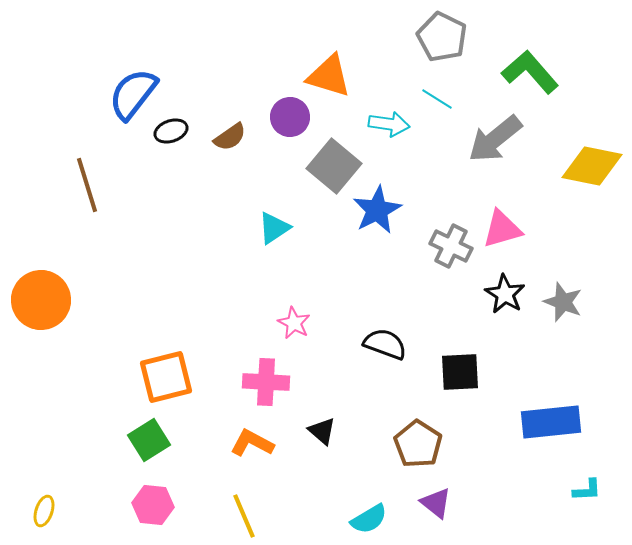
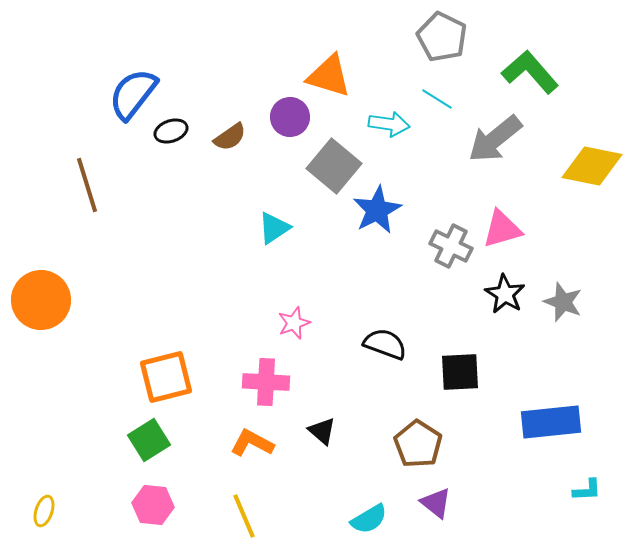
pink star: rotated 24 degrees clockwise
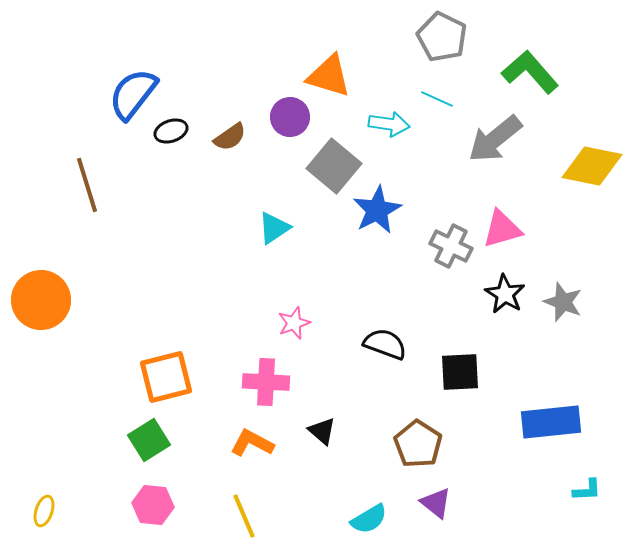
cyan line: rotated 8 degrees counterclockwise
